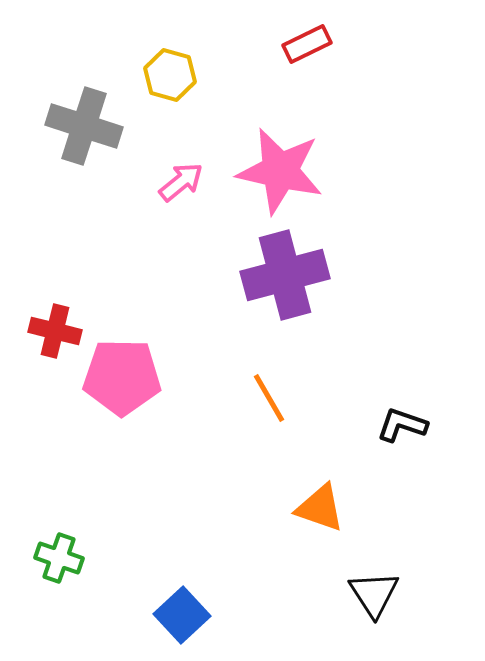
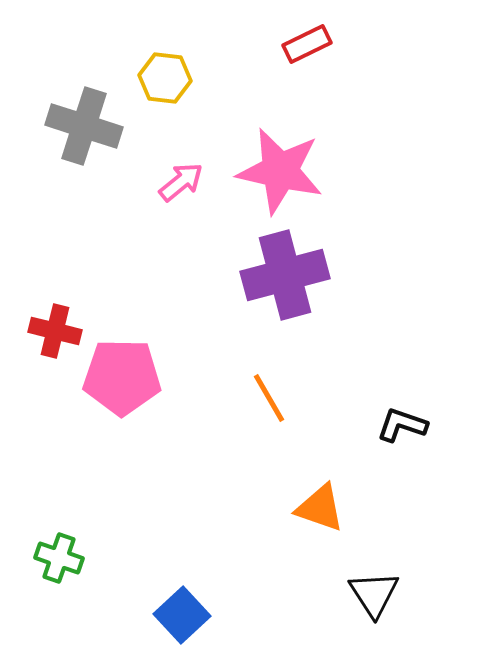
yellow hexagon: moved 5 px left, 3 px down; rotated 9 degrees counterclockwise
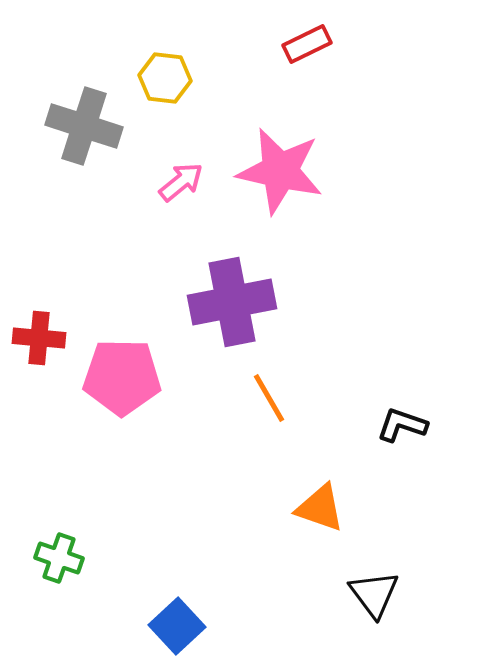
purple cross: moved 53 px left, 27 px down; rotated 4 degrees clockwise
red cross: moved 16 px left, 7 px down; rotated 9 degrees counterclockwise
black triangle: rotated 4 degrees counterclockwise
blue square: moved 5 px left, 11 px down
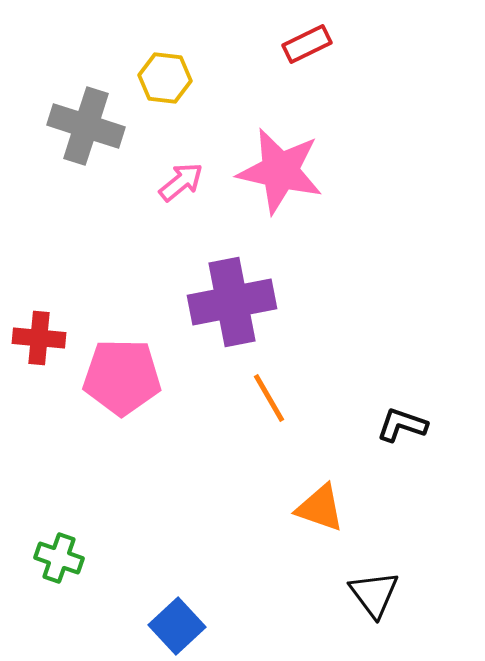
gray cross: moved 2 px right
